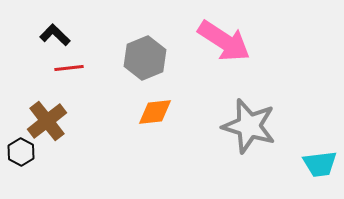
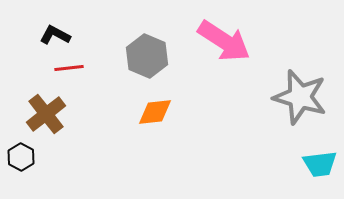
black L-shape: rotated 16 degrees counterclockwise
gray hexagon: moved 2 px right, 2 px up; rotated 15 degrees counterclockwise
brown cross: moved 1 px left, 7 px up
gray star: moved 51 px right, 29 px up
black hexagon: moved 5 px down
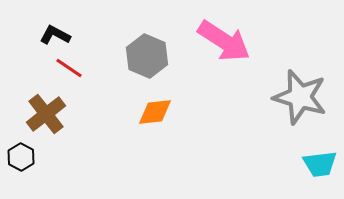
red line: rotated 40 degrees clockwise
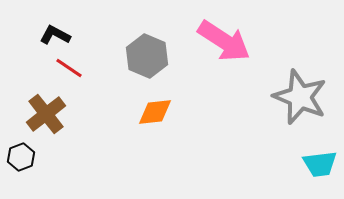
gray star: rotated 6 degrees clockwise
black hexagon: rotated 12 degrees clockwise
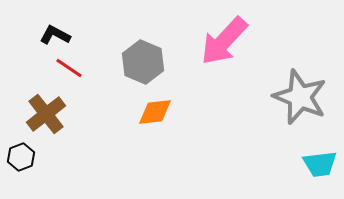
pink arrow: rotated 100 degrees clockwise
gray hexagon: moved 4 px left, 6 px down
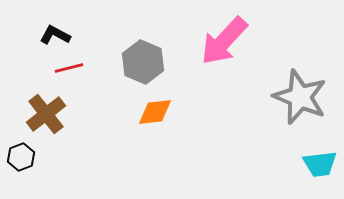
red line: rotated 48 degrees counterclockwise
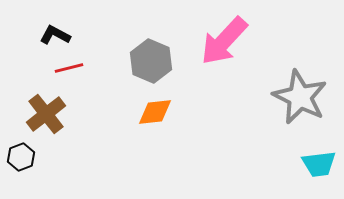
gray hexagon: moved 8 px right, 1 px up
gray star: rotated 4 degrees clockwise
cyan trapezoid: moved 1 px left
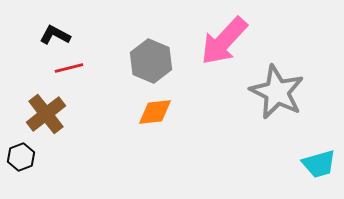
gray star: moved 23 px left, 5 px up
cyan trapezoid: rotated 9 degrees counterclockwise
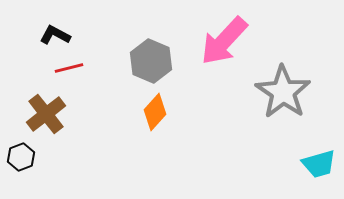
gray star: moved 6 px right; rotated 8 degrees clockwise
orange diamond: rotated 42 degrees counterclockwise
